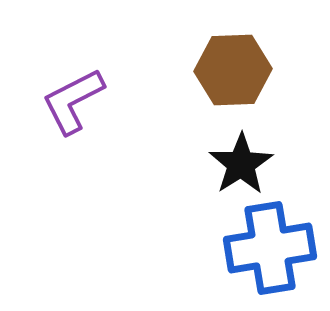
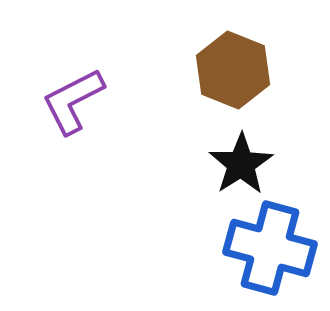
brown hexagon: rotated 24 degrees clockwise
blue cross: rotated 24 degrees clockwise
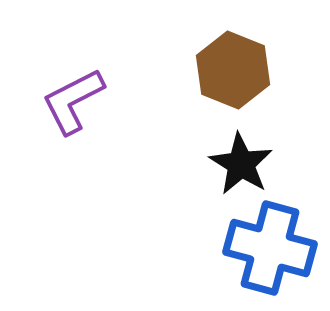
black star: rotated 8 degrees counterclockwise
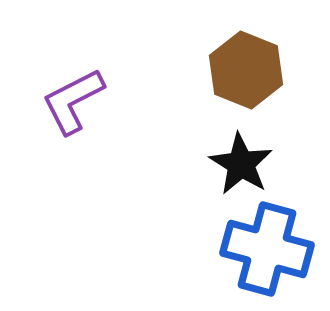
brown hexagon: moved 13 px right
blue cross: moved 3 px left, 1 px down
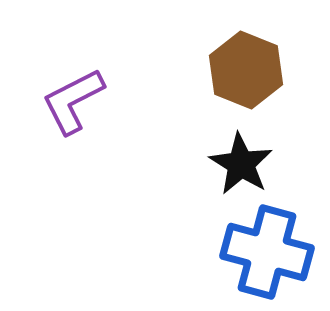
blue cross: moved 3 px down
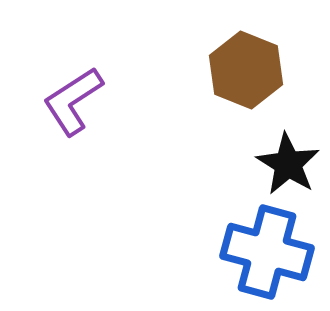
purple L-shape: rotated 6 degrees counterclockwise
black star: moved 47 px right
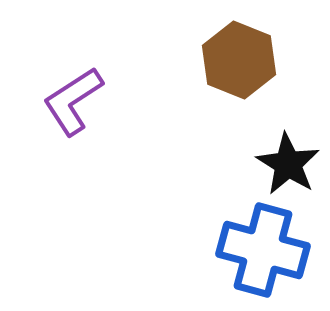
brown hexagon: moved 7 px left, 10 px up
blue cross: moved 4 px left, 2 px up
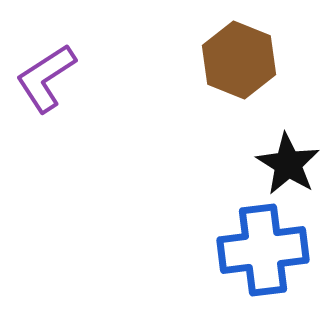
purple L-shape: moved 27 px left, 23 px up
blue cross: rotated 22 degrees counterclockwise
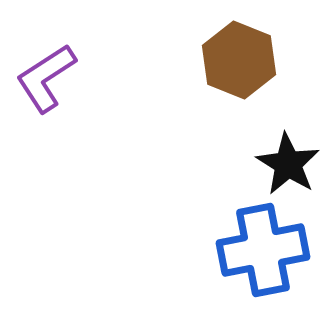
blue cross: rotated 4 degrees counterclockwise
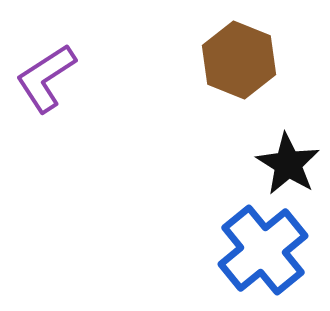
blue cross: rotated 28 degrees counterclockwise
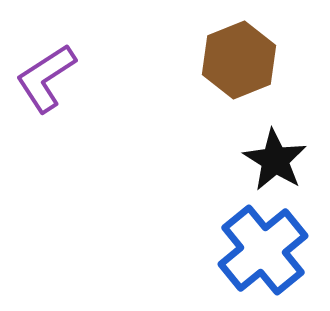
brown hexagon: rotated 16 degrees clockwise
black star: moved 13 px left, 4 px up
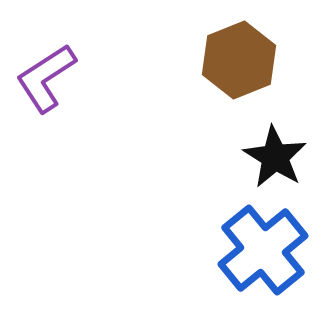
black star: moved 3 px up
